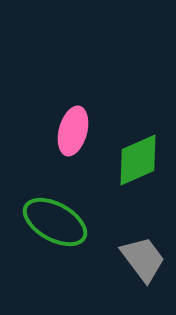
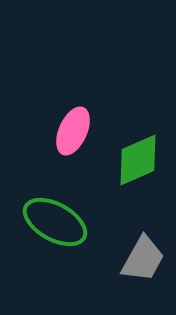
pink ellipse: rotated 9 degrees clockwise
gray trapezoid: rotated 66 degrees clockwise
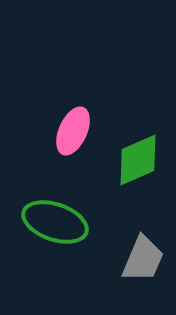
green ellipse: rotated 10 degrees counterclockwise
gray trapezoid: rotated 6 degrees counterclockwise
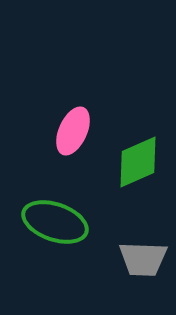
green diamond: moved 2 px down
gray trapezoid: rotated 69 degrees clockwise
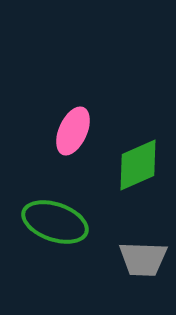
green diamond: moved 3 px down
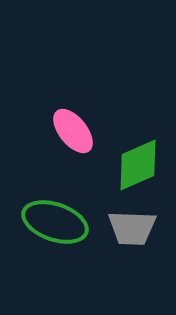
pink ellipse: rotated 63 degrees counterclockwise
gray trapezoid: moved 11 px left, 31 px up
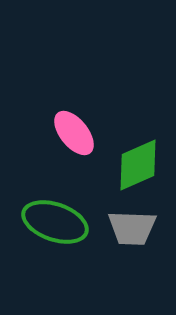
pink ellipse: moved 1 px right, 2 px down
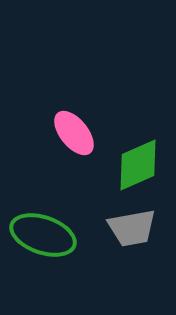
green ellipse: moved 12 px left, 13 px down
gray trapezoid: rotated 12 degrees counterclockwise
